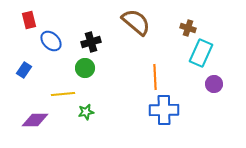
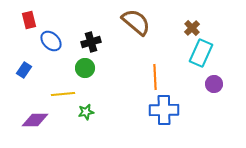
brown cross: moved 4 px right; rotated 28 degrees clockwise
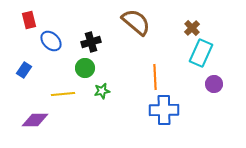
green star: moved 16 px right, 21 px up
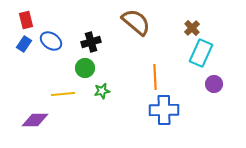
red rectangle: moved 3 px left
blue ellipse: rotated 10 degrees counterclockwise
blue rectangle: moved 26 px up
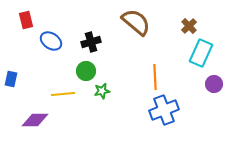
brown cross: moved 3 px left, 2 px up
blue rectangle: moved 13 px left, 35 px down; rotated 21 degrees counterclockwise
green circle: moved 1 px right, 3 px down
blue cross: rotated 20 degrees counterclockwise
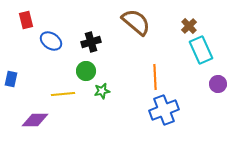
cyan rectangle: moved 3 px up; rotated 48 degrees counterclockwise
purple circle: moved 4 px right
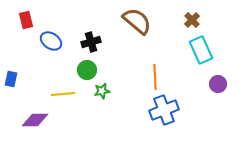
brown semicircle: moved 1 px right, 1 px up
brown cross: moved 3 px right, 6 px up
green circle: moved 1 px right, 1 px up
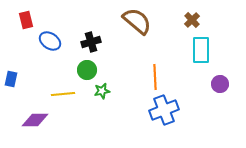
blue ellipse: moved 1 px left
cyan rectangle: rotated 24 degrees clockwise
purple circle: moved 2 px right
